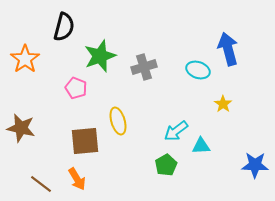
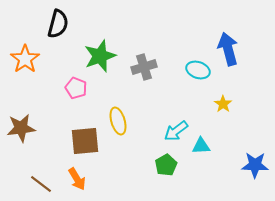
black semicircle: moved 6 px left, 3 px up
brown star: rotated 20 degrees counterclockwise
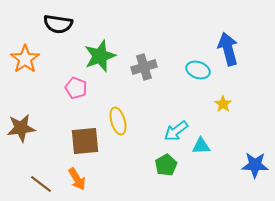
black semicircle: rotated 84 degrees clockwise
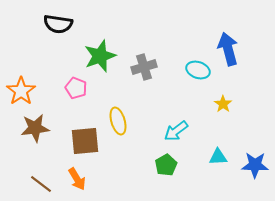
orange star: moved 4 px left, 32 px down
brown star: moved 14 px right
cyan triangle: moved 17 px right, 11 px down
